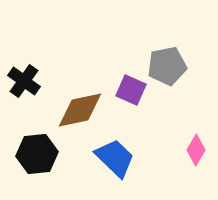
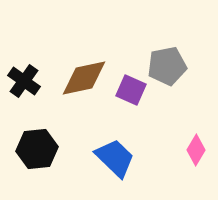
brown diamond: moved 4 px right, 32 px up
black hexagon: moved 5 px up
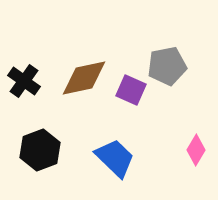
black hexagon: moved 3 px right, 1 px down; rotated 15 degrees counterclockwise
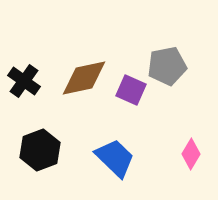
pink diamond: moved 5 px left, 4 px down
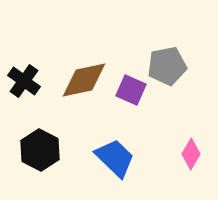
brown diamond: moved 2 px down
black hexagon: rotated 12 degrees counterclockwise
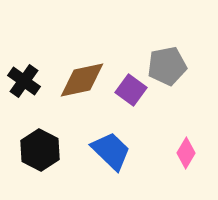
brown diamond: moved 2 px left
purple square: rotated 12 degrees clockwise
pink diamond: moved 5 px left, 1 px up
blue trapezoid: moved 4 px left, 7 px up
